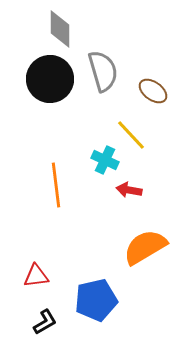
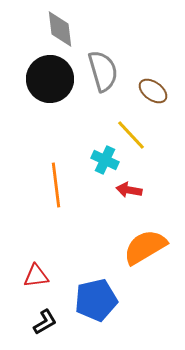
gray diamond: rotated 6 degrees counterclockwise
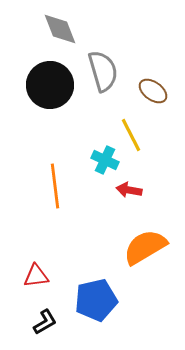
gray diamond: rotated 15 degrees counterclockwise
black circle: moved 6 px down
yellow line: rotated 16 degrees clockwise
orange line: moved 1 px left, 1 px down
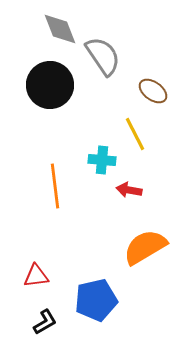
gray semicircle: moved 15 px up; rotated 18 degrees counterclockwise
yellow line: moved 4 px right, 1 px up
cyan cross: moved 3 px left; rotated 20 degrees counterclockwise
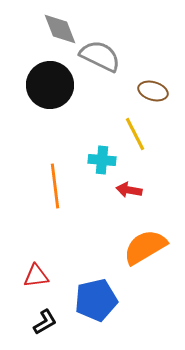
gray semicircle: moved 3 px left; rotated 30 degrees counterclockwise
brown ellipse: rotated 20 degrees counterclockwise
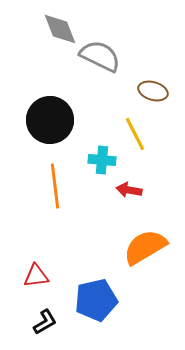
black circle: moved 35 px down
